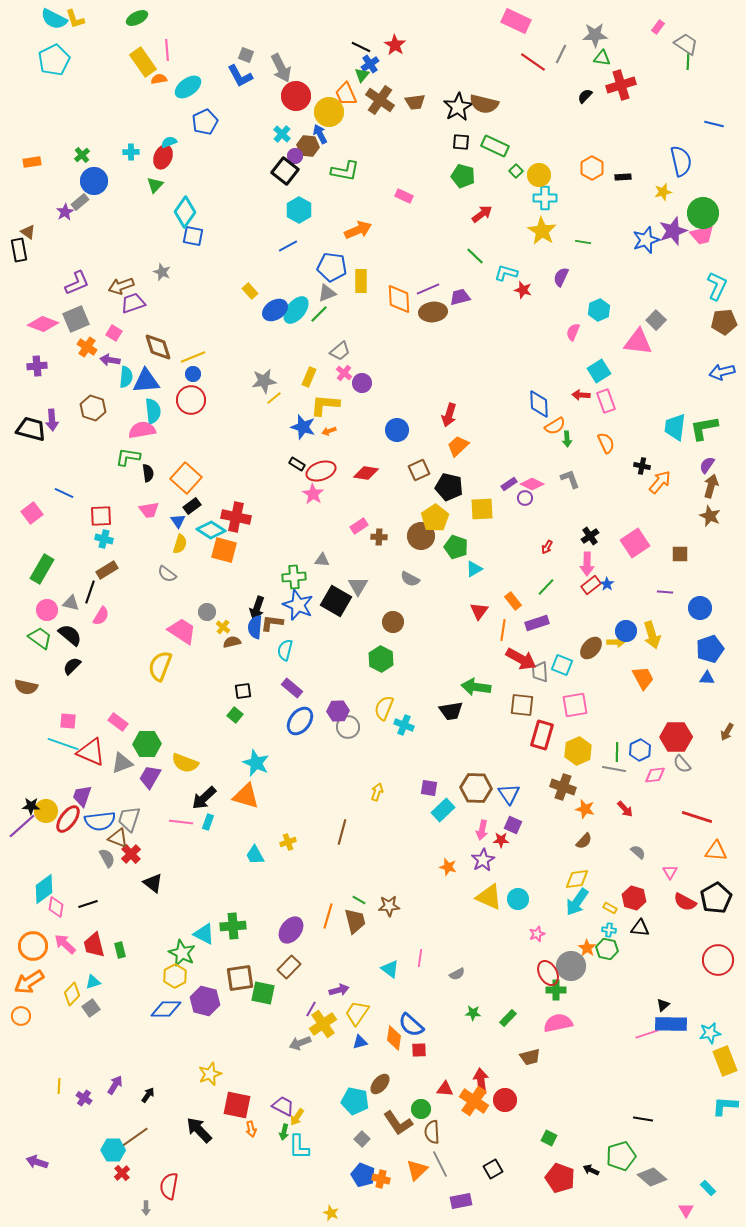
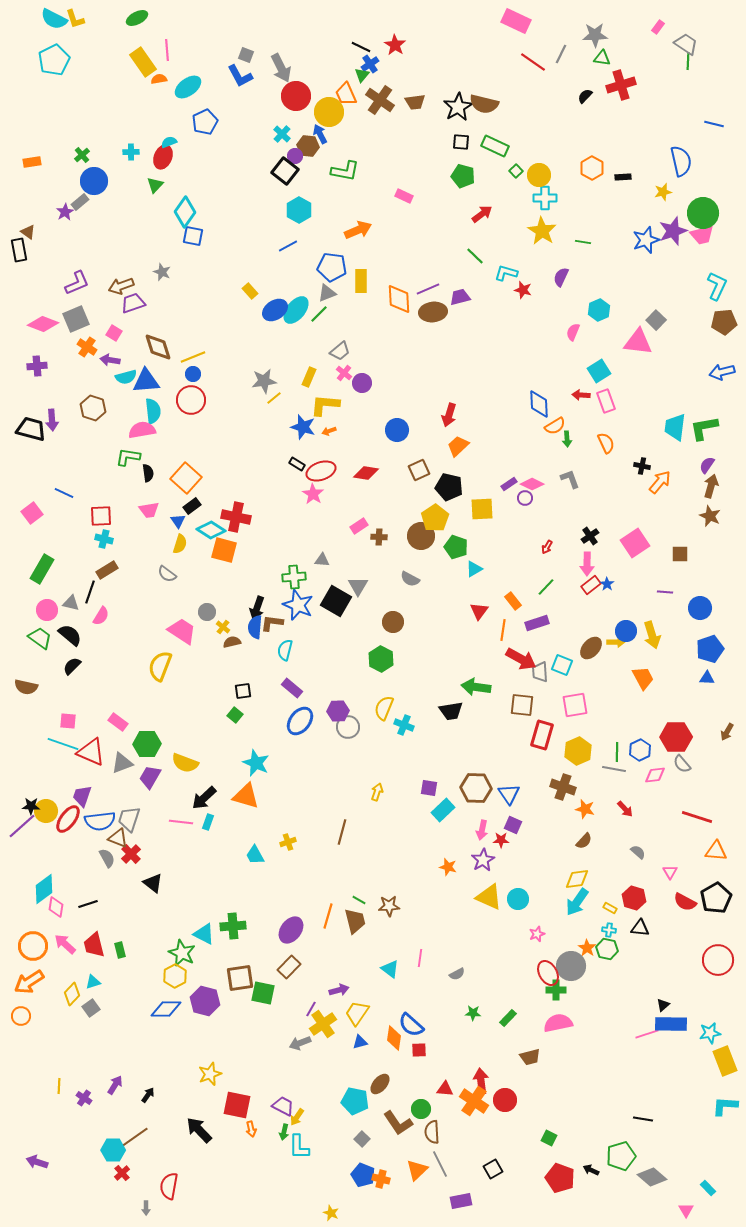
cyan semicircle at (126, 377): rotated 70 degrees clockwise
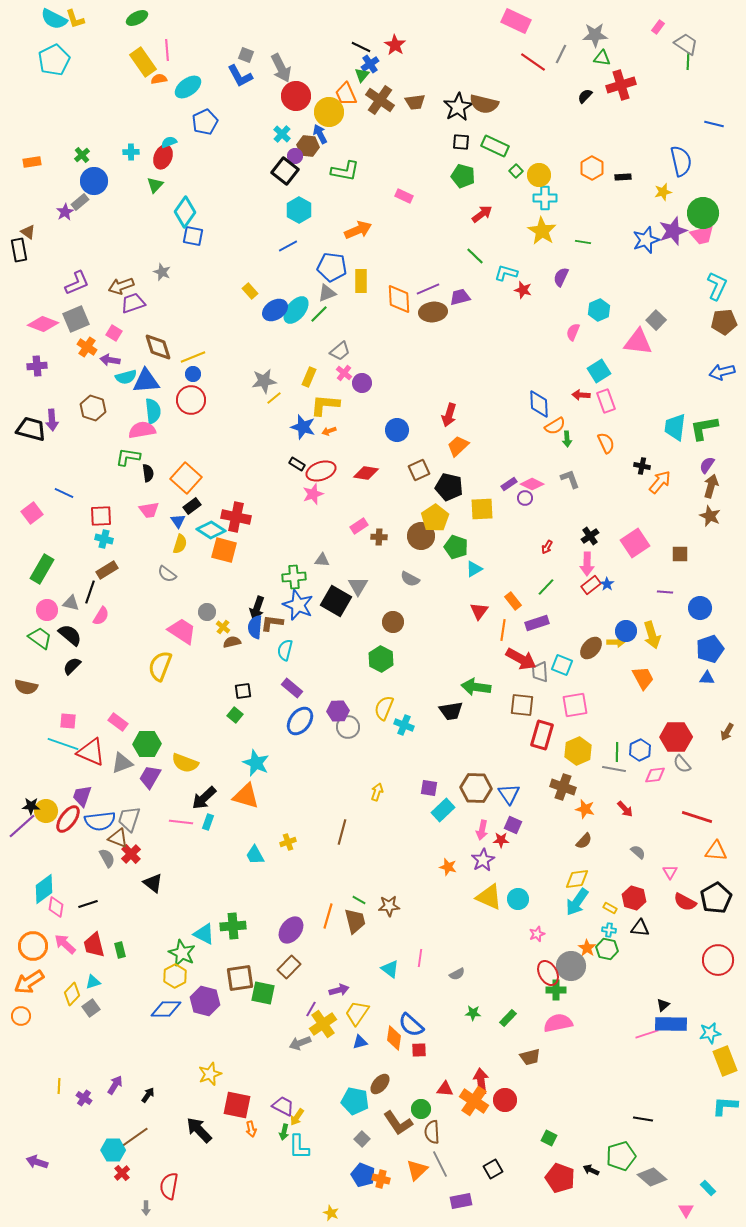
pink star at (313, 494): rotated 20 degrees clockwise
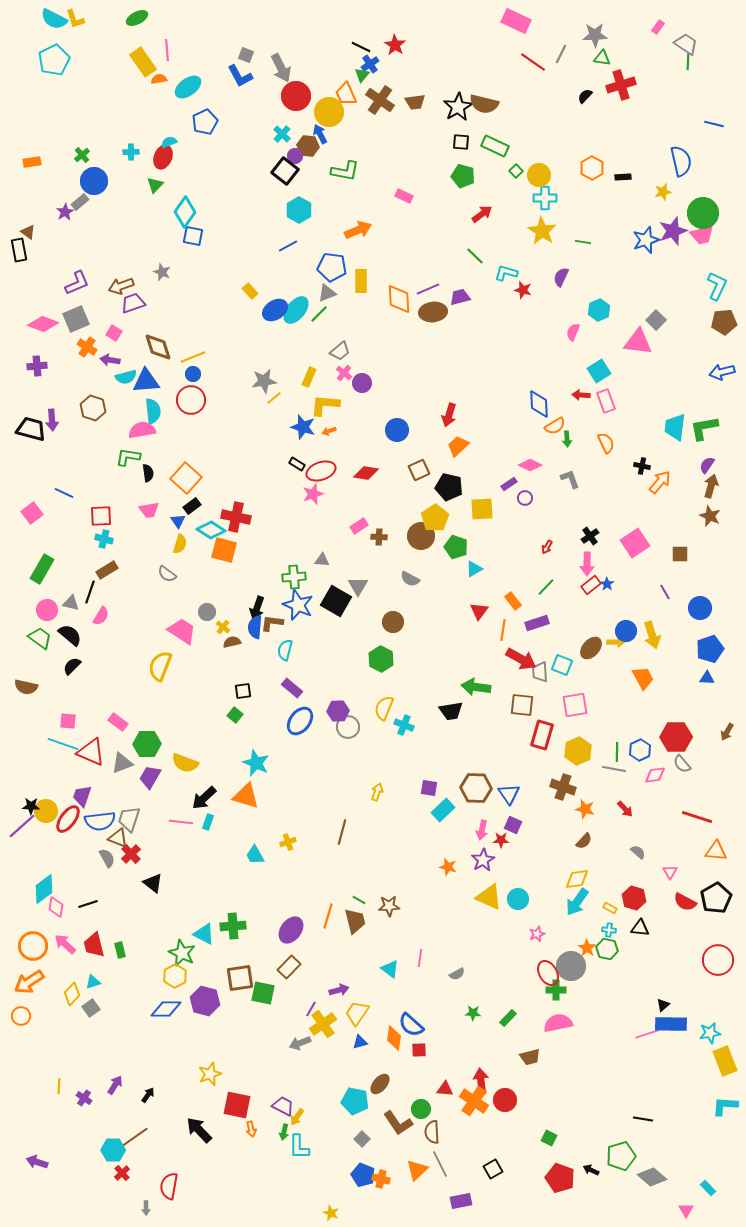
pink diamond at (532, 484): moved 2 px left, 19 px up
purple line at (665, 592): rotated 56 degrees clockwise
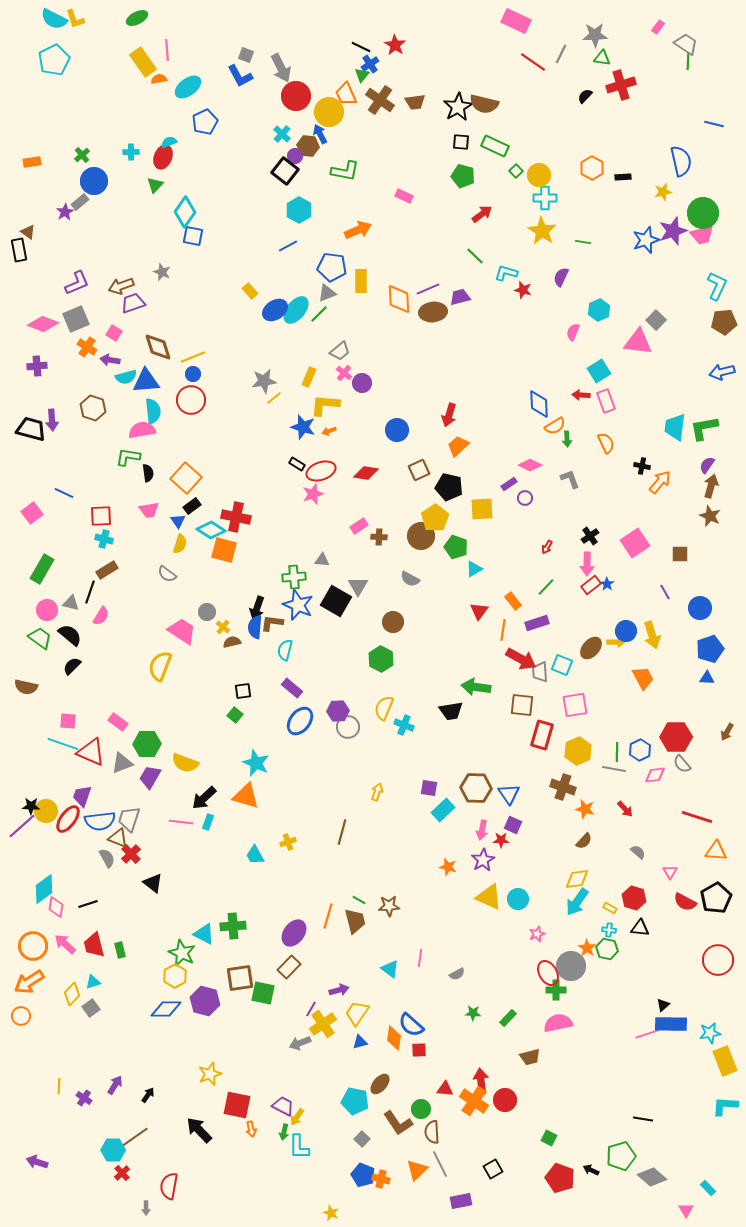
purple ellipse at (291, 930): moved 3 px right, 3 px down
